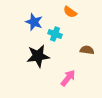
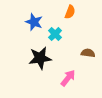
orange semicircle: rotated 104 degrees counterclockwise
cyan cross: rotated 24 degrees clockwise
brown semicircle: moved 1 px right, 3 px down
black star: moved 2 px right, 2 px down
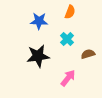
blue star: moved 5 px right, 1 px up; rotated 18 degrees counterclockwise
cyan cross: moved 12 px right, 5 px down
brown semicircle: moved 1 px down; rotated 24 degrees counterclockwise
black star: moved 2 px left, 2 px up
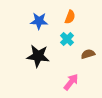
orange semicircle: moved 5 px down
black star: rotated 15 degrees clockwise
pink arrow: moved 3 px right, 4 px down
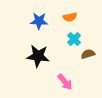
orange semicircle: rotated 56 degrees clockwise
cyan cross: moved 7 px right
pink arrow: moved 6 px left; rotated 102 degrees clockwise
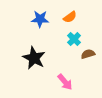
orange semicircle: rotated 24 degrees counterclockwise
blue star: moved 1 px right, 2 px up
black star: moved 4 px left, 2 px down; rotated 20 degrees clockwise
